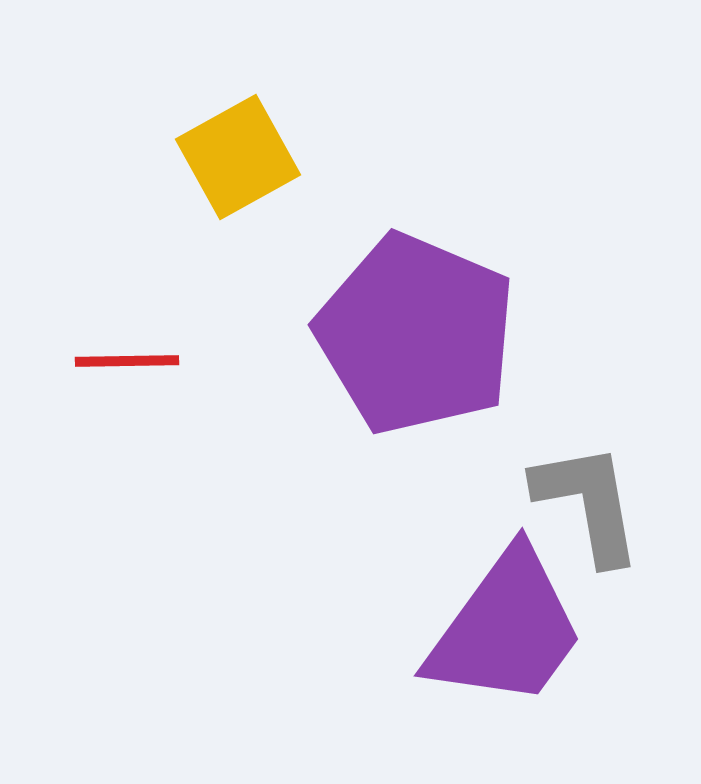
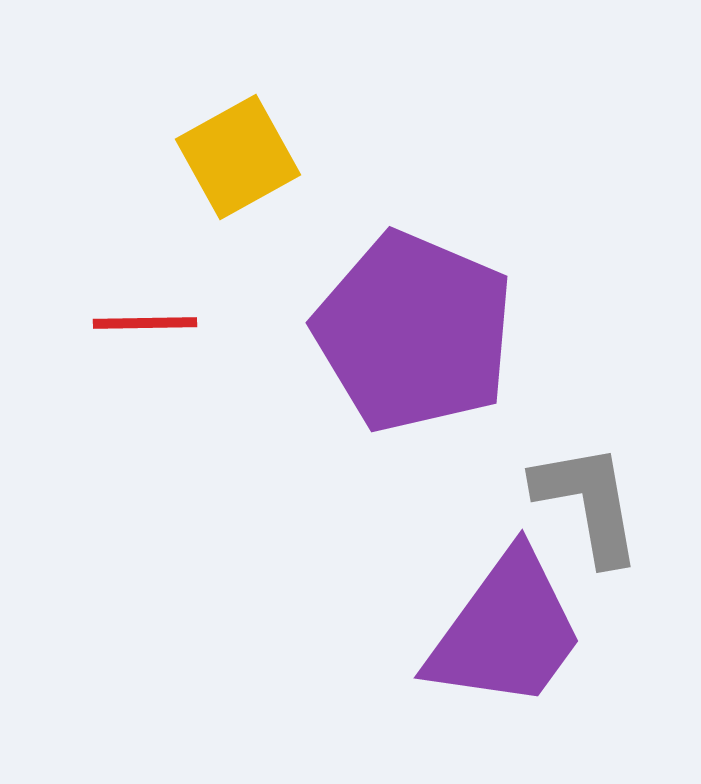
purple pentagon: moved 2 px left, 2 px up
red line: moved 18 px right, 38 px up
purple trapezoid: moved 2 px down
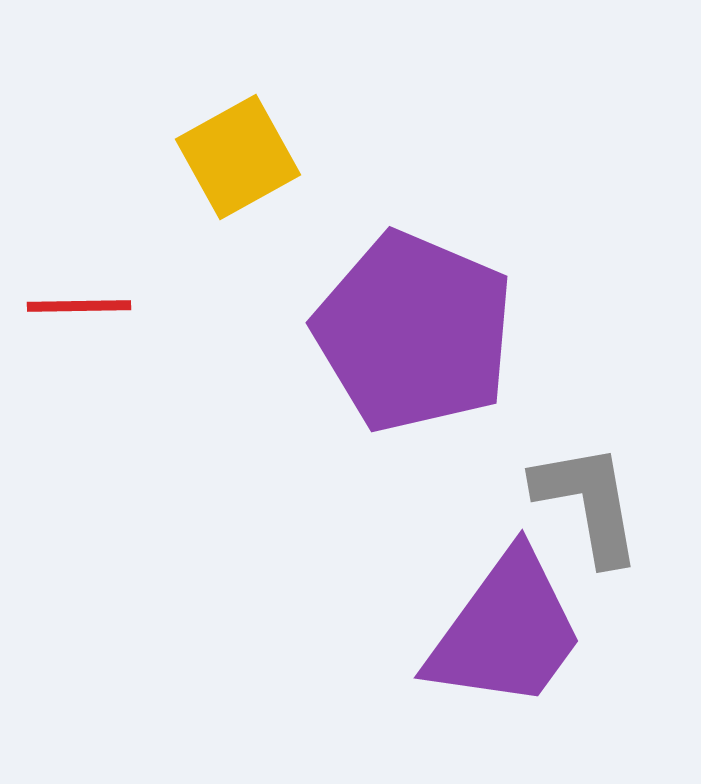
red line: moved 66 px left, 17 px up
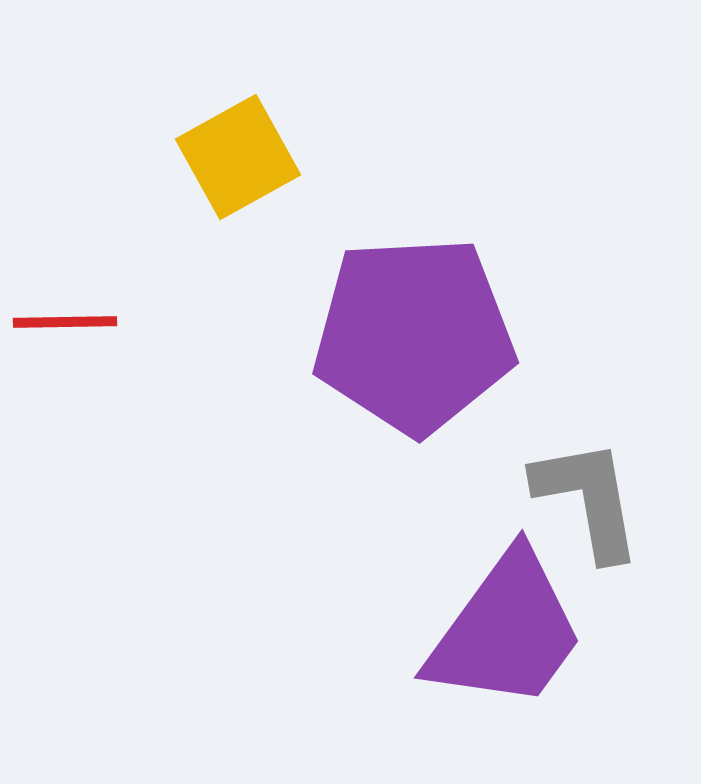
red line: moved 14 px left, 16 px down
purple pentagon: moved 3 px down; rotated 26 degrees counterclockwise
gray L-shape: moved 4 px up
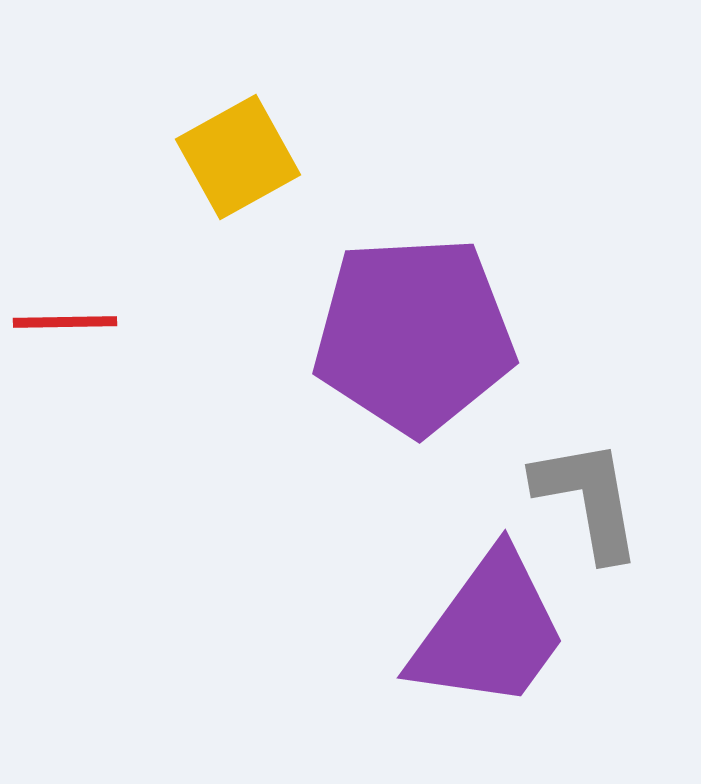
purple trapezoid: moved 17 px left
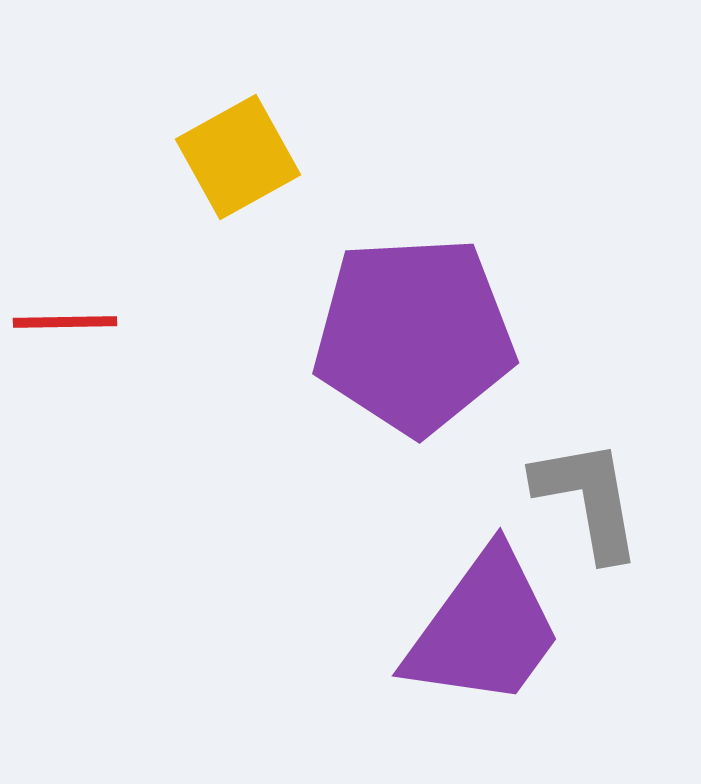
purple trapezoid: moved 5 px left, 2 px up
